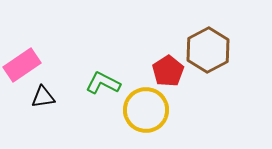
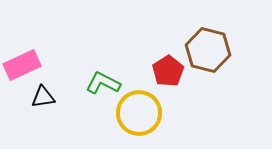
brown hexagon: rotated 18 degrees counterclockwise
pink rectangle: rotated 9 degrees clockwise
yellow circle: moved 7 px left, 3 px down
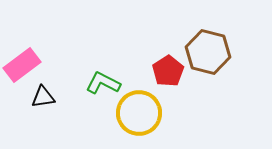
brown hexagon: moved 2 px down
pink rectangle: rotated 12 degrees counterclockwise
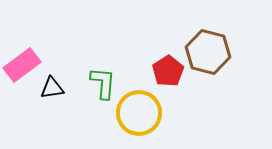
green L-shape: rotated 68 degrees clockwise
black triangle: moved 9 px right, 9 px up
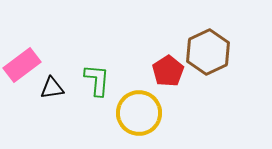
brown hexagon: rotated 21 degrees clockwise
green L-shape: moved 6 px left, 3 px up
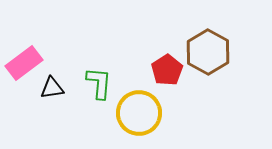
brown hexagon: rotated 6 degrees counterclockwise
pink rectangle: moved 2 px right, 2 px up
red pentagon: moved 1 px left, 1 px up
green L-shape: moved 2 px right, 3 px down
